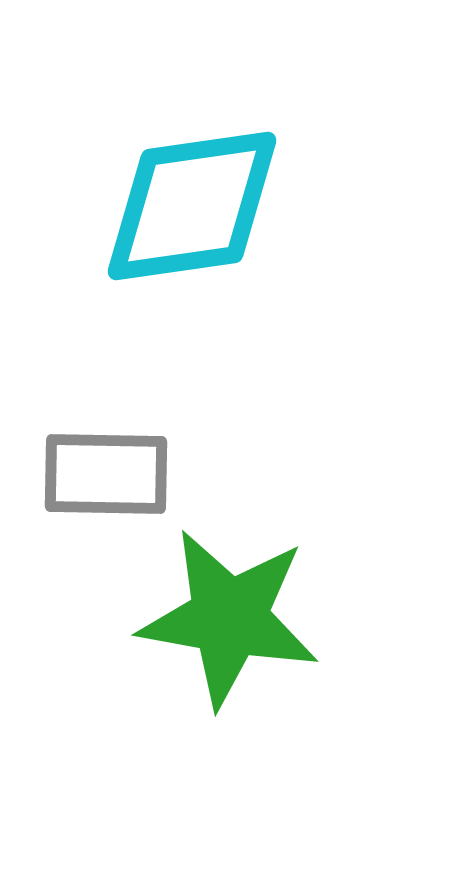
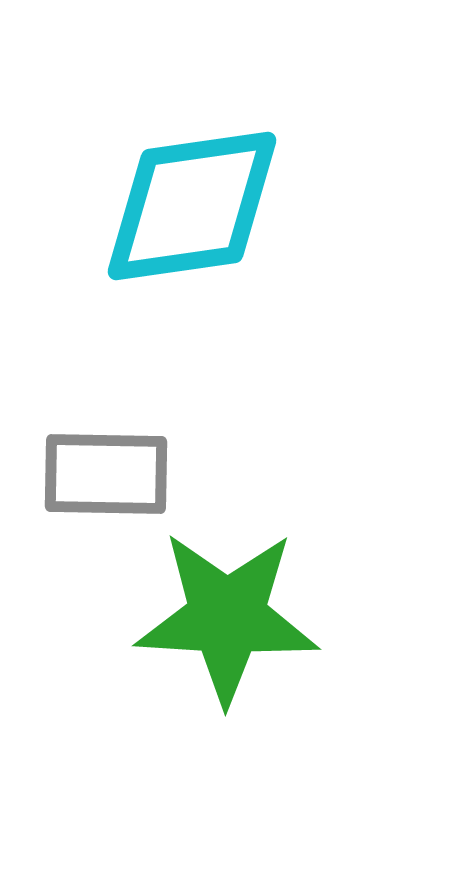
green star: moved 2 px left, 1 px up; rotated 7 degrees counterclockwise
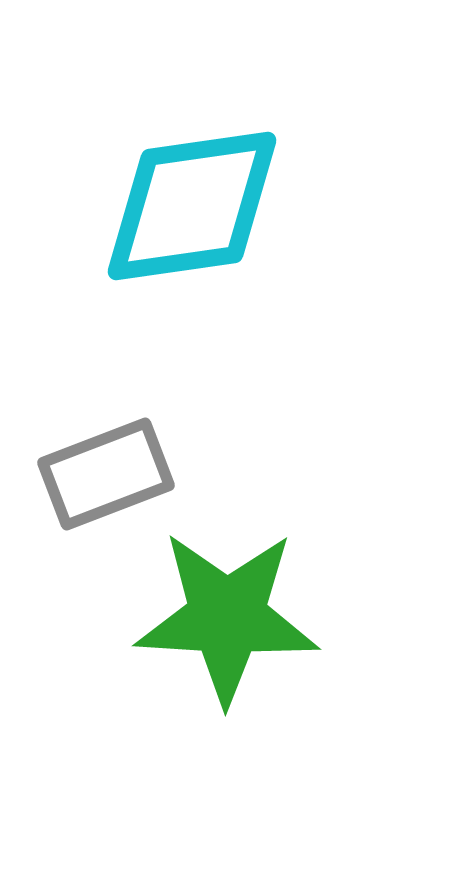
gray rectangle: rotated 22 degrees counterclockwise
